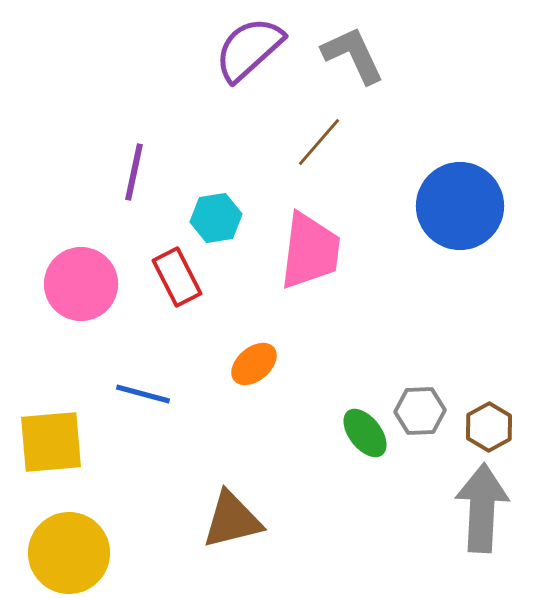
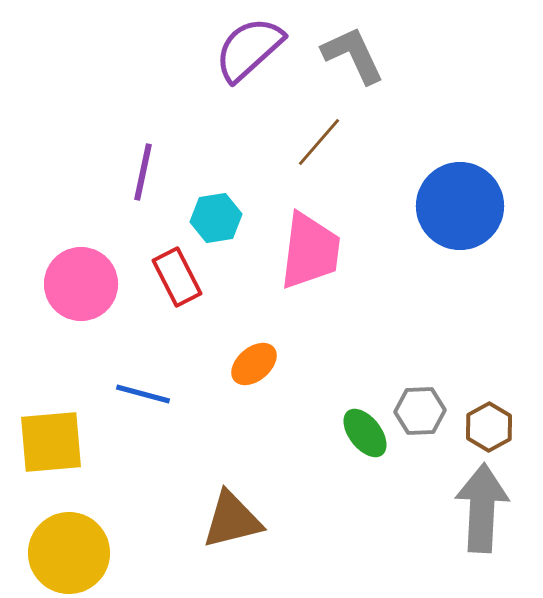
purple line: moved 9 px right
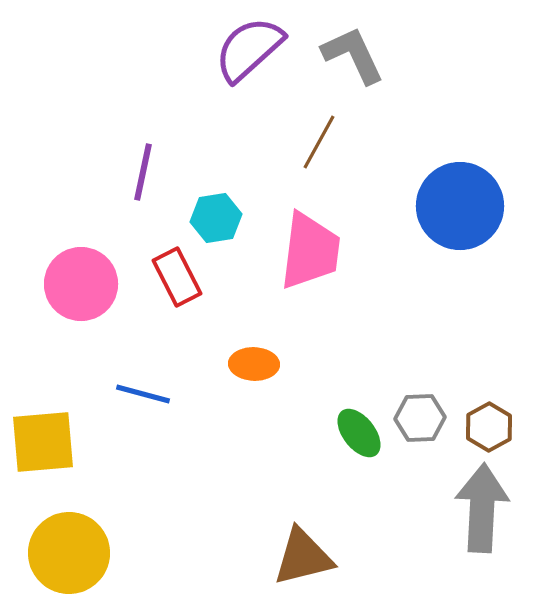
brown line: rotated 12 degrees counterclockwise
orange ellipse: rotated 42 degrees clockwise
gray hexagon: moved 7 px down
green ellipse: moved 6 px left
yellow square: moved 8 px left
brown triangle: moved 71 px right, 37 px down
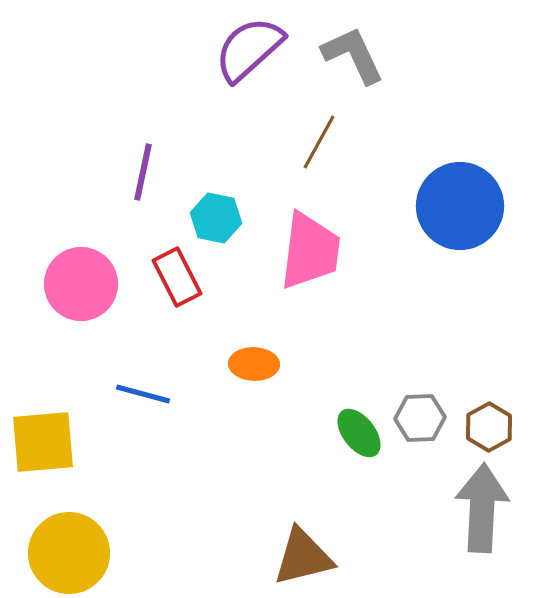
cyan hexagon: rotated 21 degrees clockwise
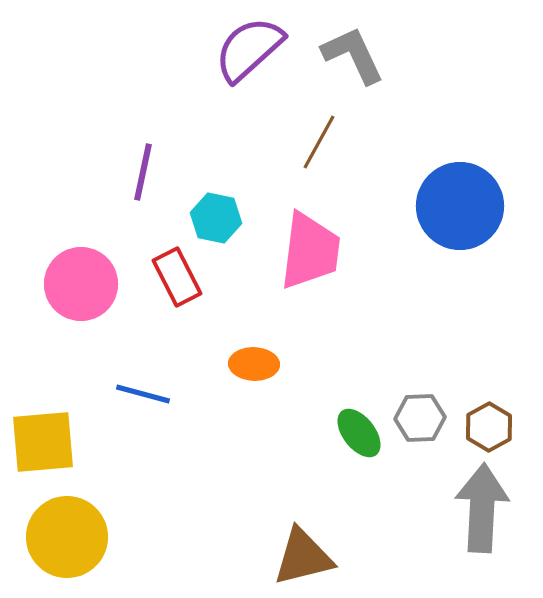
yellow circle: moved 2 px left, 16 px up
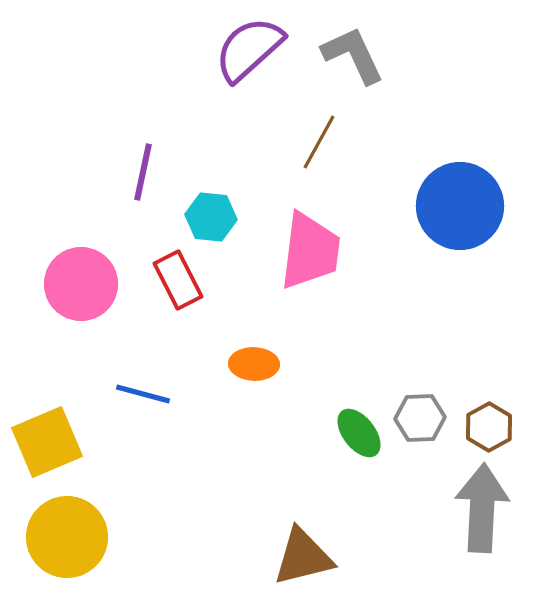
cyan hexagon: moved 5 px left, 1 px up; rotated 6 degrees counterclockwise
red rectangle: moved 1 px right, 3 px down
yellow square: moved 4 px right; rotated 18 degrees counterclockwise
